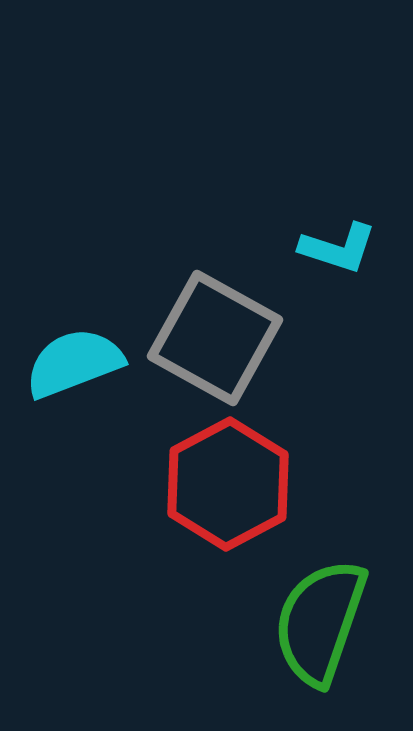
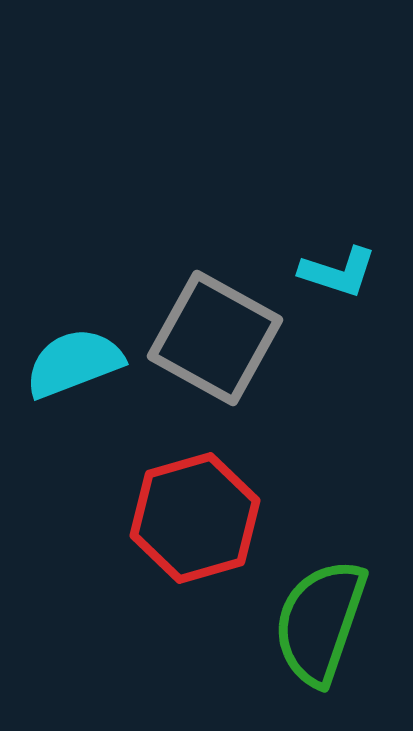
cyan L-shape: moved 24 px down
red hexagon: moved 33 px left, 34 px down; rotated 12 degrees clockwise
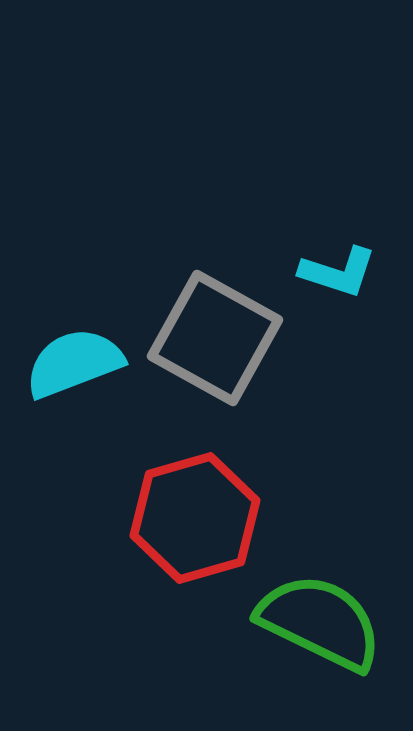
green semicircle: rotated 97 degrees clockwise
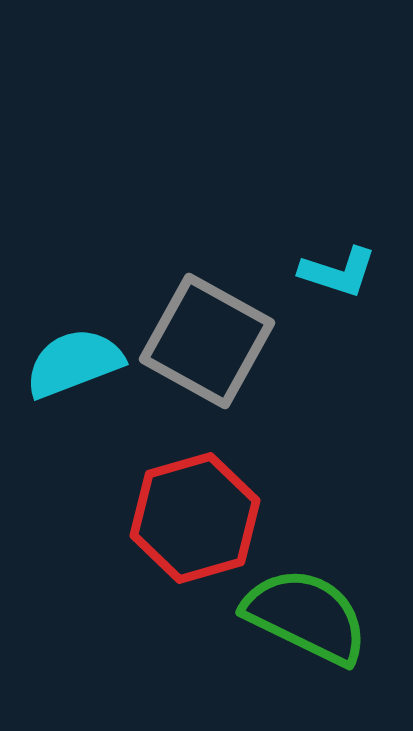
gray square: moved 8 px left, 3 px down
green semicircle: moved 14 px left, 6 px up
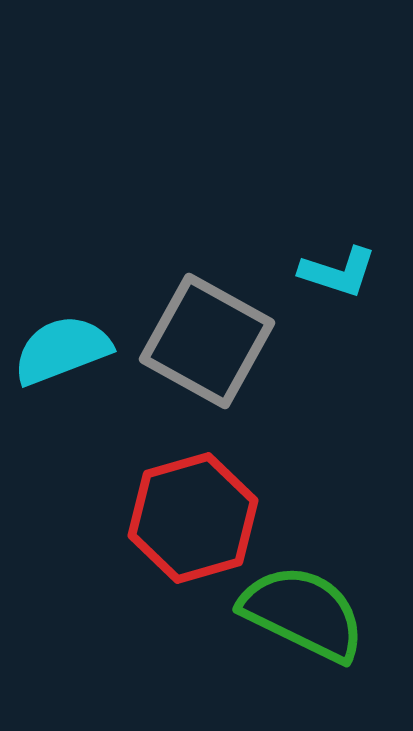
cyan semicircle: moved 12 px left, 13 px up
red hexagon: moved 2 px left
green semicircle: moved 3 px left, 3 px up
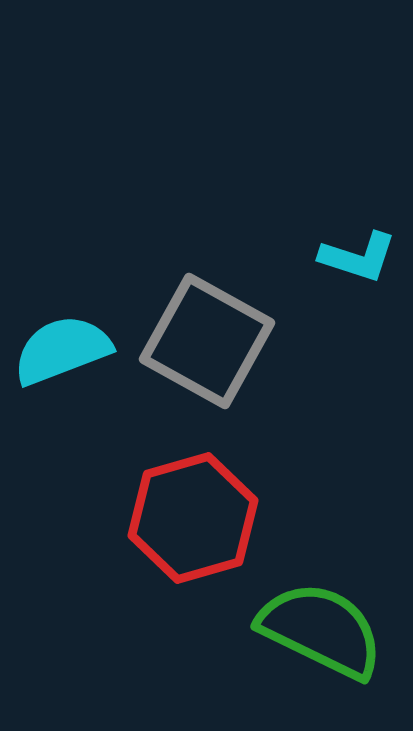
cyan L-shape: moved 20 px right, 15 px up
green semicircle: moved 18 px right, 17 px down
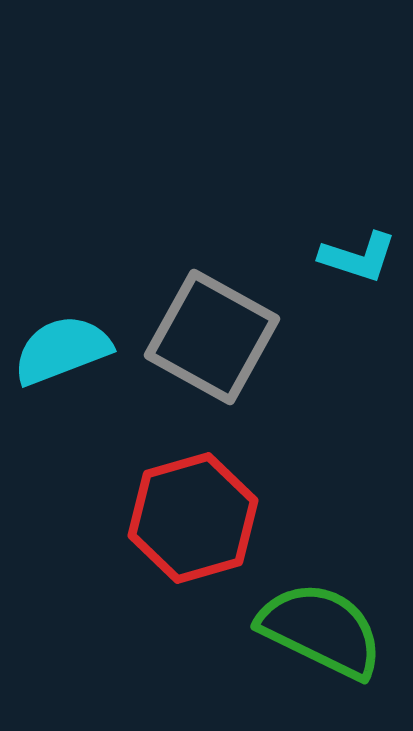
gray square: moved 5 px right, 4 px up
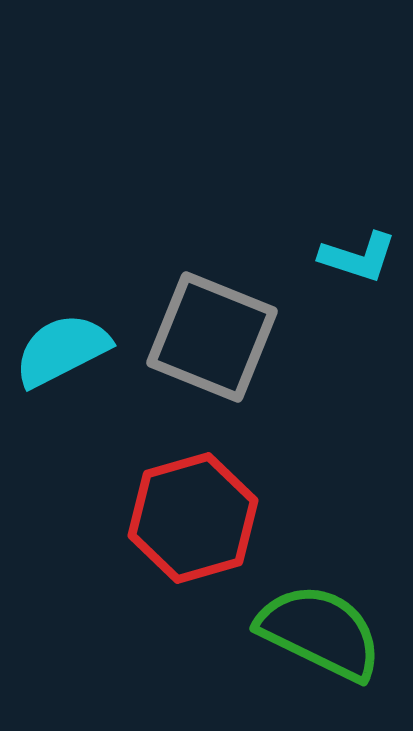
gray square: rotated 7 degrees counterclockwise
cyan semicircle: rotated 6 degrees counterclockwise
green semicircle: moved 1 px left, 2 px down
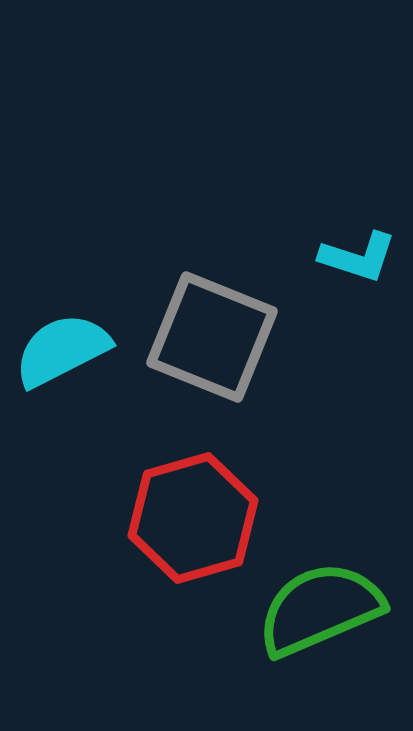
green semicircle: moved 23 px up; rotated 49 degrees counterclockwise
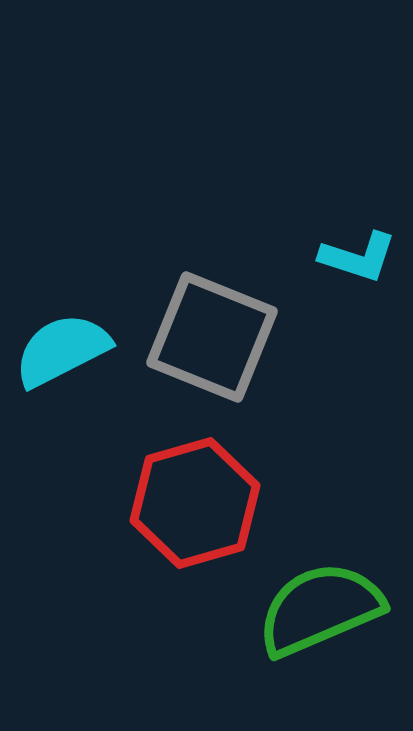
red hexagon: moved 2 px right, 15 px up
